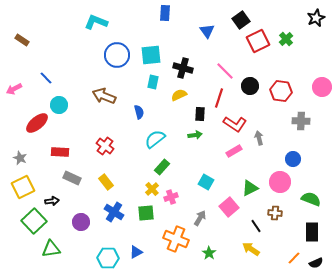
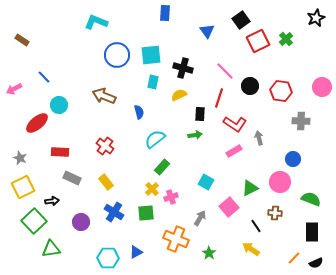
blue line at (46, 78): moved 2 px left, 1 px up
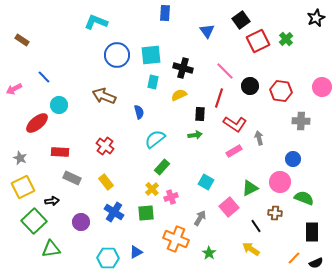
green semicircle at (311, 199): moved 7 px left, 1 px up
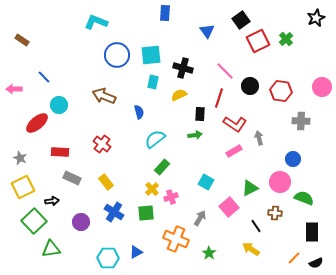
pink arrow at (14, 89): rotated 28 degrees clockwise
red cross at (105, 146): moved 3 px left, 2 px up
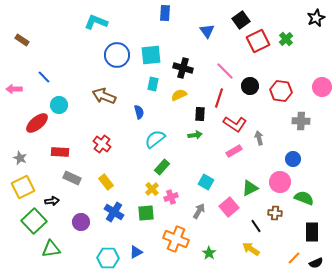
cyan rectangle at (153, 82): moved 2 px down
gray arrow at (200, 218): moved 1 px left, 7 px up
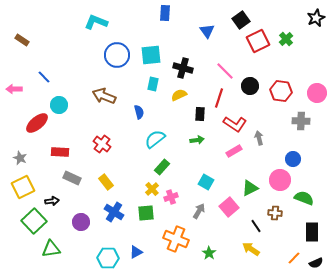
pink circle at (322, 87): moved 5 px left, 6 px down
green arrow at (195, 135): moved 2 px right, 5 px down
pink circle at (280, 182): moved 2 px up
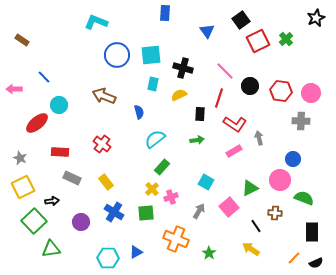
pink circle at (317, 93): moved 6 px left
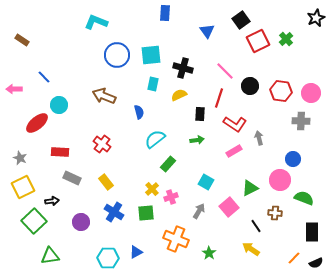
green rectangle at (162, 167): moved 6 px right, 3 px up
green triangle at (51, 249): moved 1 px left, 7 px down
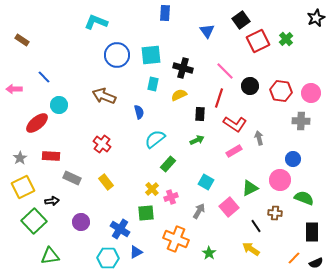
green arrow at (197, 140): rotated 16 degrees counterclockwise
red rectangle at (60, 152): moved 9 px left, 4 px down
gray star at (20, 158): rotated 16 degrees clockwise
blue cross at (114, 212): moved 6 px right, 17 px down
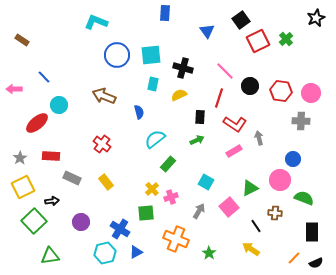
black rectangle at (200, 114): moved 3 px down
cyan hexagon at (108, 258): moved 3 px left, 5 px up; rotated 15 degrees counterclockwise
